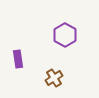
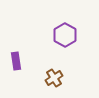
purple rectangle: moved 2 px left, 2 px down
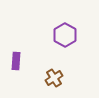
purple rectangle: rotated 12 degrees clockwise
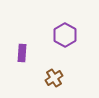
purple rectangle: moved 6 px right, 8 px up
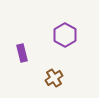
purple rectangle: rotated 18 degrees counterclockwise
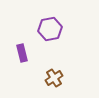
purple hexagon: moved 15 px left, 6 px up; rotated 20 degrees clockwise
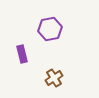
purple rectangle: moved 1 px down
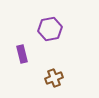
brown cross: rotated 12 degrees clockwise
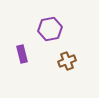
brown cross: moved 13 px right, 17 px up
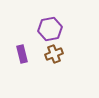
brown cross: moved 13 px left, 7 px up
